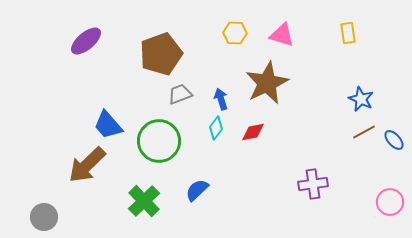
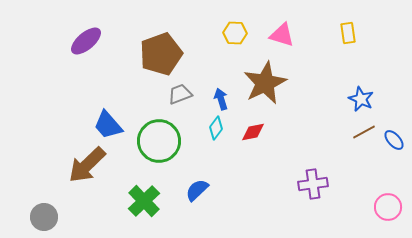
brown star: moved 2 px left
pink circle: moved 2 px left, 5 px down
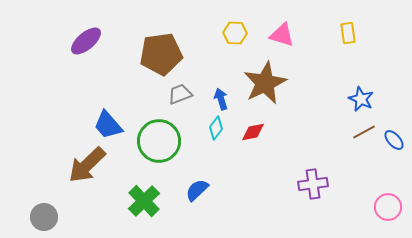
brown pentagon: rotated 12 degrees clockwise
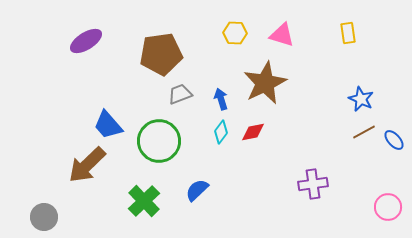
purple ellipse: rotated 8 degrees clockwise
cyan diamond: moved 5 px right, 4 px down
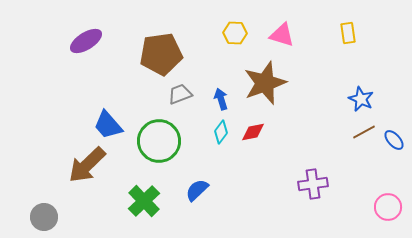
brown star: rotated 6 degrees clockwise
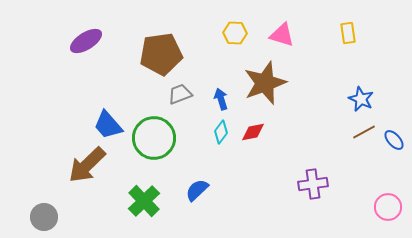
green circle: moved 5 px left, 3 px up
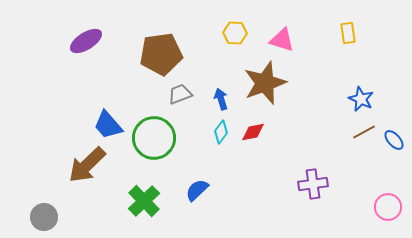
pink triangle: moved 5 px down
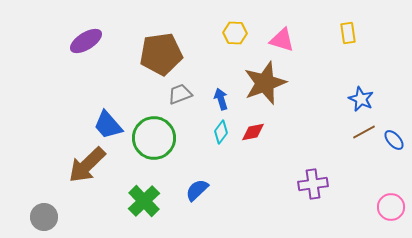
pink circle: moved 3 px right
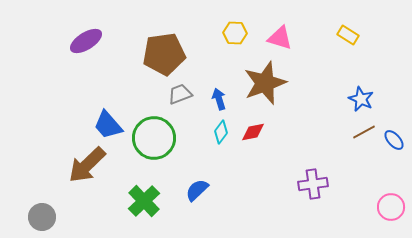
yellow rectangle: moved 2 px down; rotated 50 degrees counterclockwise
pink triangle: moved 2 px left, 2 px up
brown pentagon: moved 3 px right
blue arrow: moved 2 px left
gray circle: moved 2 px left
